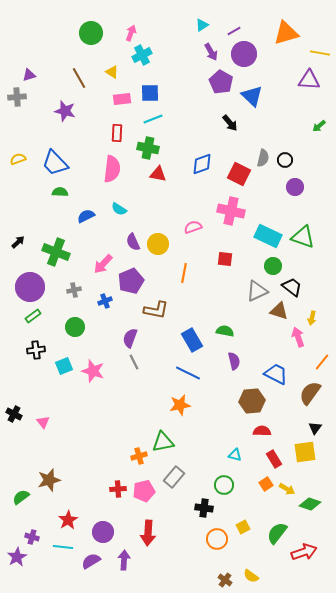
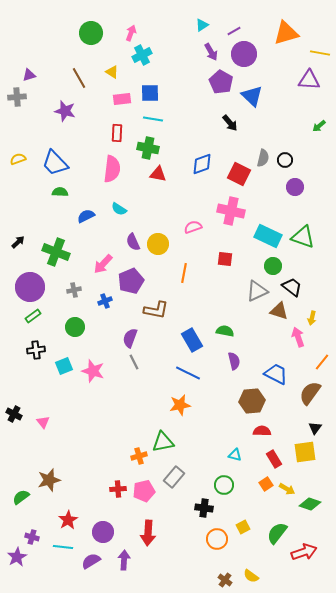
cyan line at (153, 119): rotated 30 degrees clockwise
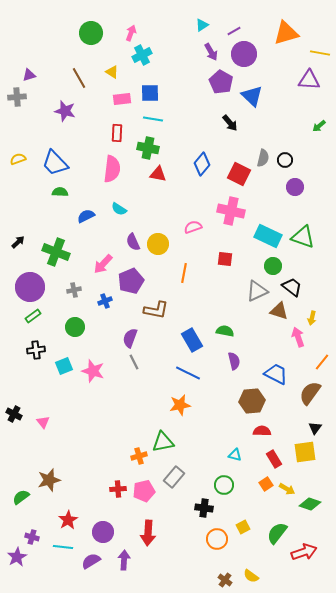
blue diamond at (202, 164): rotated 30 degrees counterclockwise
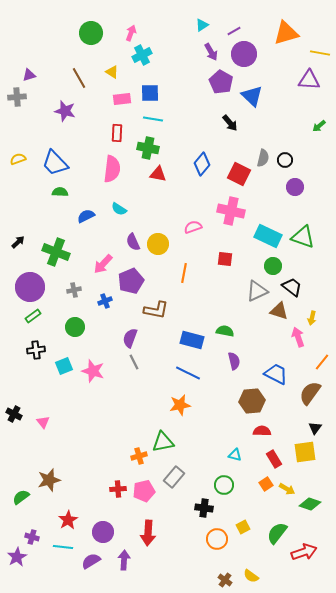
blue rectangle at (192, 340): rotated 45 degrees counterclockwise
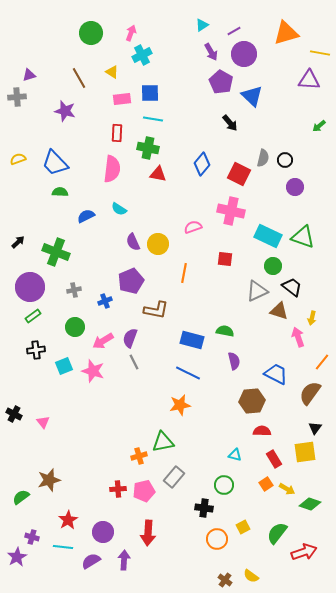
pink arrow at (103, 264): moved 77 px down; rotated 15 degrees clockwise
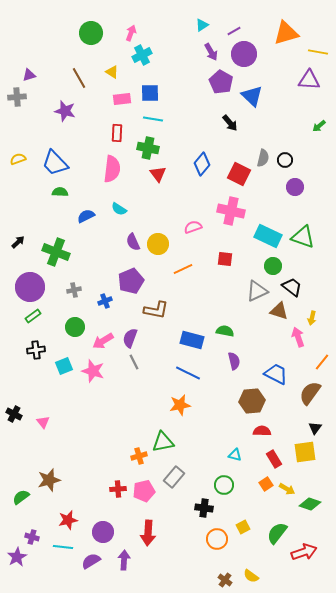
yellow line at (320, 53): moved 2 px left, 1 px up
red triangle at (158, 174): rotated 42 degrees clockwise
orange line at (184, 273): moved 1 px left, 4 px up; rotated 54 degrees clockwise
red star at (68, 520): rotated 18 degrees clockwise
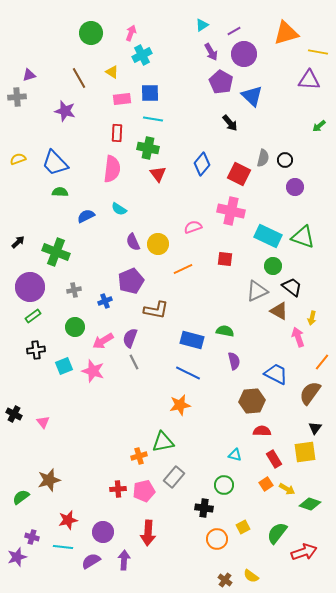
brown triangle at (279, 311): rotated 12 degrees clockwise
purple star at (17, 557): rotated 12 degrees clockwise
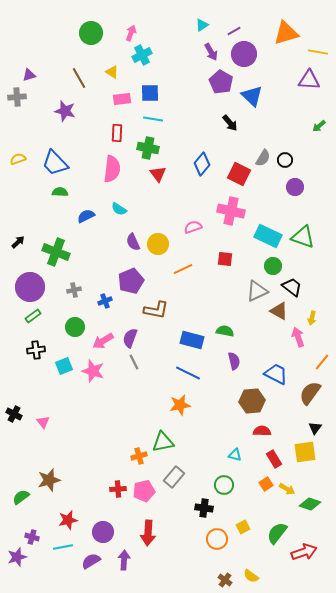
gray semicircle at (263, 158): rotated 18 degrees clockwise
cyan line at (63, 547): rotated 18 degrees counterclockwise
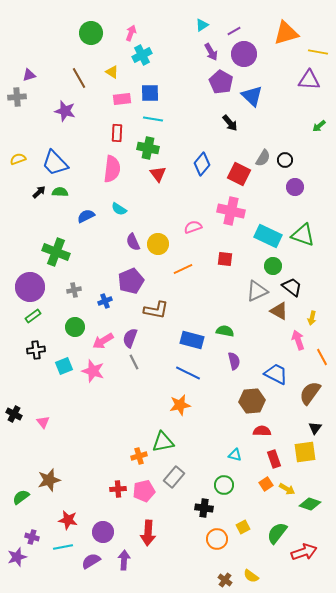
green triangle at (303, 237): moved 2 px up
black arrow at (18, 242): moved 21 px right, 50 px up
pink arrow at (298, 337): moved 3 px down
orange line at (322, 362): moved 5 px up; rotated 66 degrees counterclockwise
red rectangle at (274, 459): rotated 12 degrees clockwise
red star at (68, 520): rotated 24 degrees clockwise
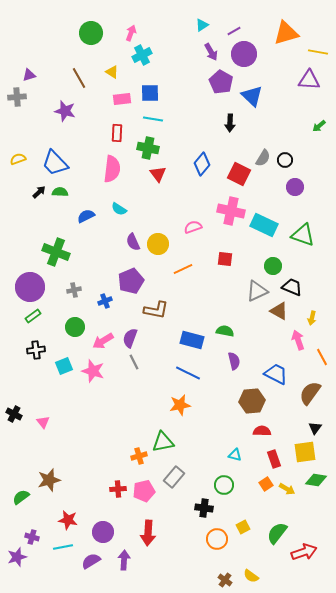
black arrow at (230, 123): rotated 42 degrees clockwise
cyan rectangle at (268, 236): moved 4 px left, 11 px up
black trapezoid at (292, 287): rotated 15 degrees counterclockwise
green diamond at (310, 504): moved 6 px right, 24 px up; rotated 10 degrees counterclockwise
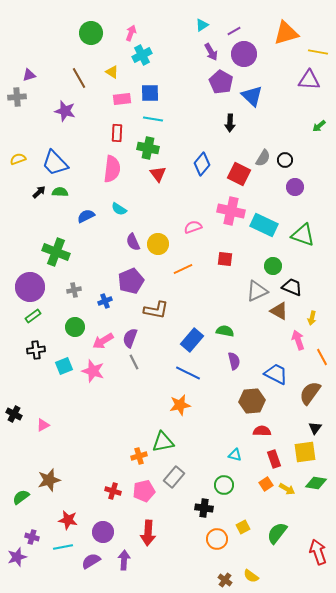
blue rectangle at (192, 340): rotated 65 degrees counterclockwise
pink triangle at (43, 422): moved 3 px down; rotated 40 degrees clockwise
green diamond at (316, 480): moved 3 px down
red cross at (118, 489): moved 5 px left, 2 px down; rotated 21 degrees clockwise
red arrow at (304, 552): moved 14 px right; rotated 90 degrees counterclockwise
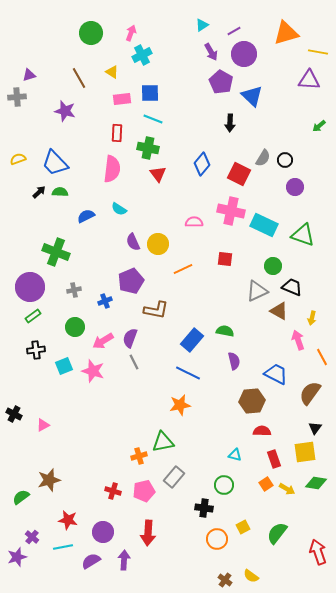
cyan line at (153, 119): rotated 12 degrees clockwise
pink semicircle at (193, 227): moved 1 px right, 5 px up; rotated 18 degrees clockwise
purple cross at (32, 537): rotated 24 degrees clockwise
